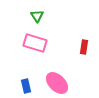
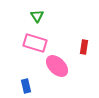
pink ellipse: moved 17 px up
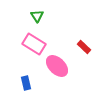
pink rectangle: moved 1 px left, 1 px down; rotated 15 degrees clockwise
red rectangle: rotated 56 degrees counterclockwise
blue rectangle: moved 3 px up
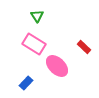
blue rectangle: rotated 56 degrees clockwise
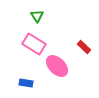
blue rectangle: rotated 56 degrees clockwise
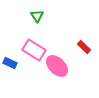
pink rectangle: moved 6 px down
blue rectangle: moved 16 px left, 20 px up; rotated 16 degrees clockwise
